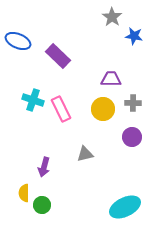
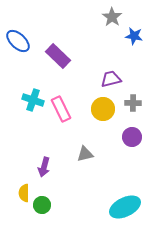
blue ellipse: rotated 20 degrees clockwise
purple trapezoid: rotated 15 degrees counterclockwise
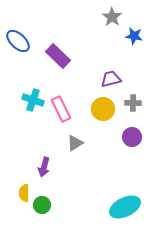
gray triangle: moved 10 px left, 11 px up; rotated 18 degrees counterclockwise
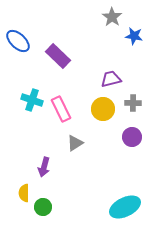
cyan cross: moved 1 px left
green circle: moved 1 px right, 2 px down
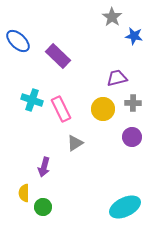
purple trapezoid: moved 6 px right, 1 px up
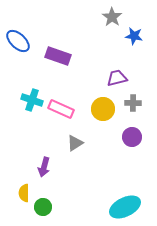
purple rectangle: rotated 25 degrees counterclockwise
pink rectangle: rotated 40 degrees counterclockwise
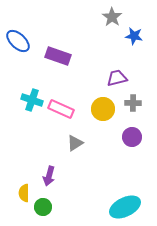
purple arrow: moved 5 px right, 9 px down
